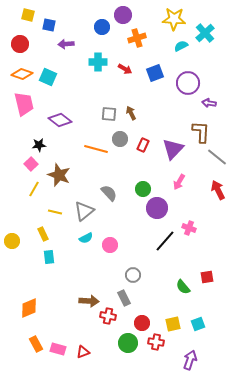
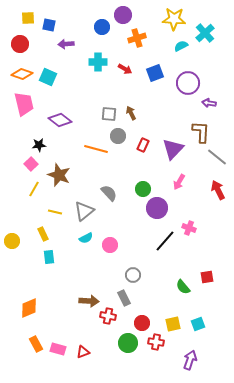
yellow square at (28, 15): moved 3 px down; rotated 16 degrees counterclockwise
gray circle at (120, 139): moved 2 px left, 3 px up
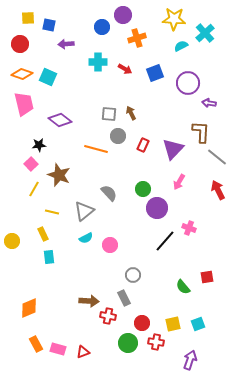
yellow line at (55, 212): moved 3 px left
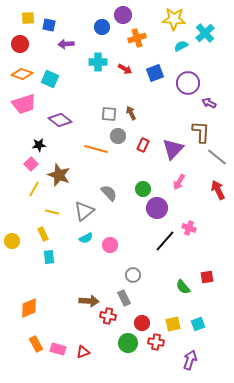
cyan square at (48, 77): moved 2 px right, 2 px down
purple arrow at (209, 103): rotated 16 degrees clockwise
pink trapezoid at (24, 104): rotated 85 degrees clockwise
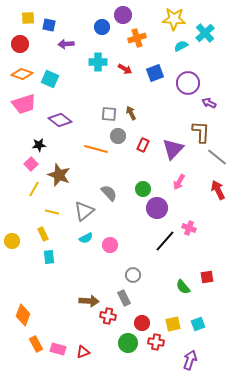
orange diamond at (29, 308): moved 6 px left, 7 px down; rotated 45 degrees counterclockwise
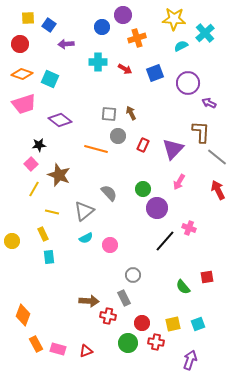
blue square at (49, 25): rotated 24 degrees clockwise
red triangle at (83, 352): moved 3 px right, 1 px up
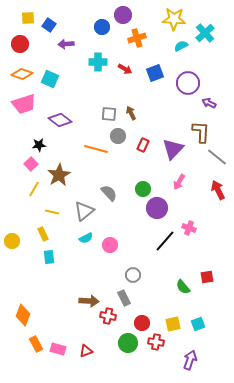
brown star at (59, 175): rotated 20 degrees clockwise
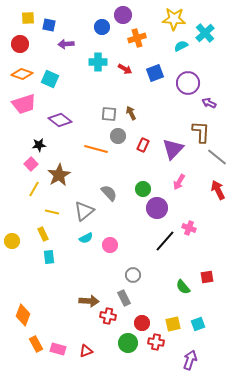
blue square at (49, 25): rotated 24 degrees counterclockwise
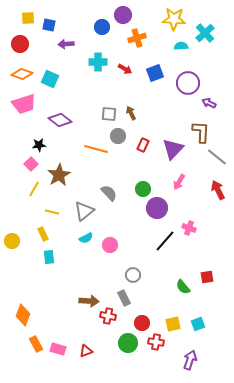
cyan semicircle at (181, 46): rotated 24 degrees clockwise
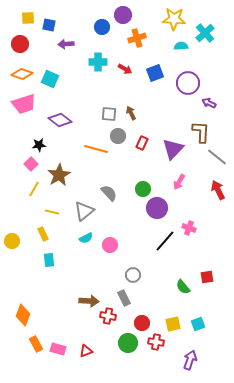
red rectangle at (143, 145): moved 1 px left, 2 px up
cyan rectangle at (49, 257): moved 3 px down
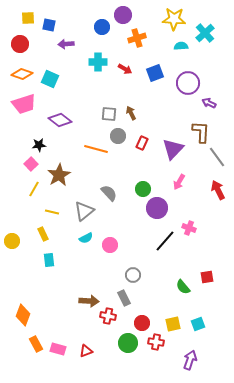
gray line at (217, 157): rotated 15 degrees clockwise
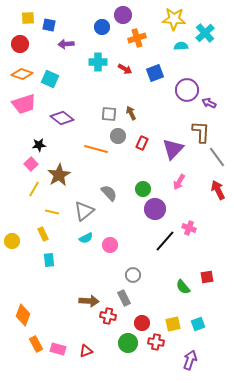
purple circle at (188, 83): moved 1 px left, 7 px down
purple diamond at (60, 120): moved 2 px right, 2 px up
purple circle at (157, 208): moved 2 px left, 1 px down
